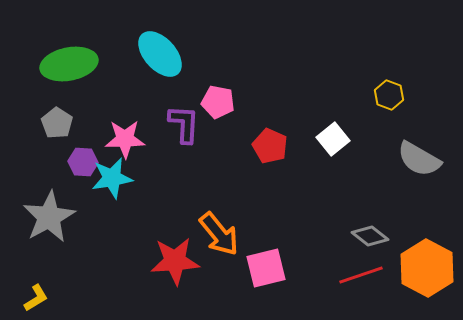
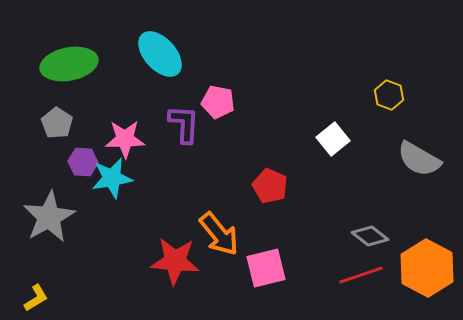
red pentagon: moved 40 px down
red star: rotated 9 degrees clockwise
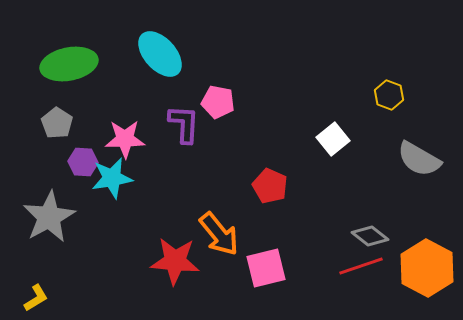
red line: moved 9 px up
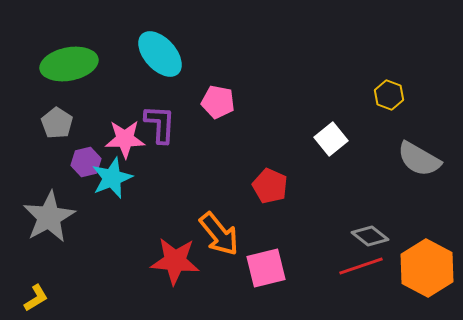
purple L-shape: moved 24 px left
white square: moved 2 px left
purple hexagon: moved 3 px right; rotated 16 degrees counterclockwise
cyan star: rotated 12 degrees counterclockwise
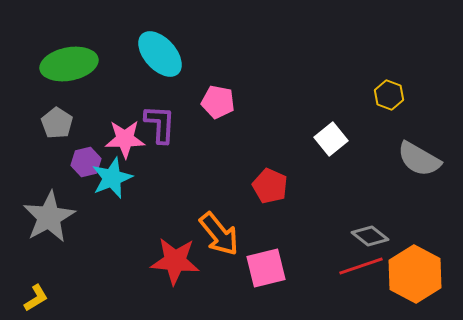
orange hexagon: moved 12 px left, 6 px down
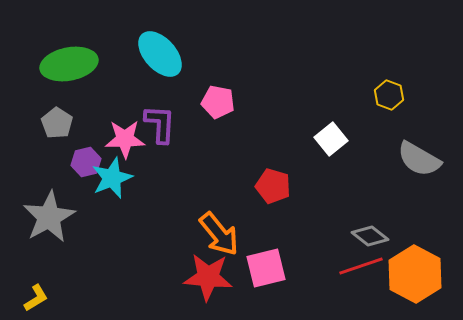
red pentagon: moved 3 px right; rotated 8 degrees counterclockwise
red star: moved 33 px right, 16 px down
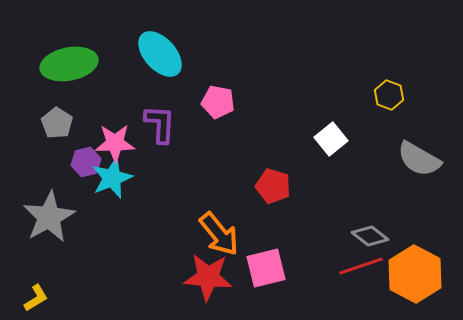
pink star: moved 10 px left, 4 px down
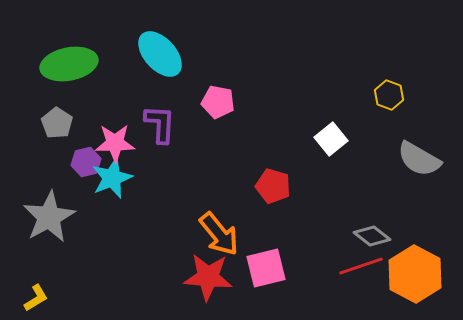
gray diamond: moved 2 px right
